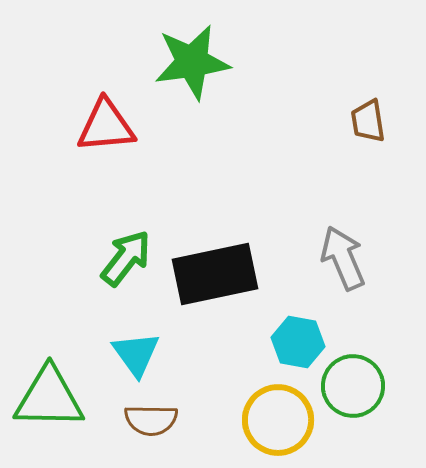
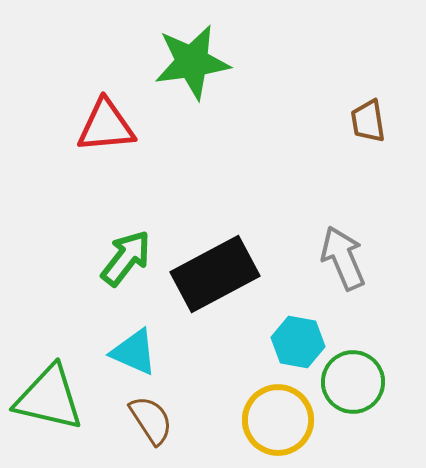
black rectangle: rotated 16 degrees counterclockwise
cyan triangle: moved 2 px left, 2 px up; rotated 30 degrees counterclockwise
green circle: moved 4 px up
green triangle: rotated 12 degrees clockwise
brown semicircle: rotated 124 degrees counterclockwise
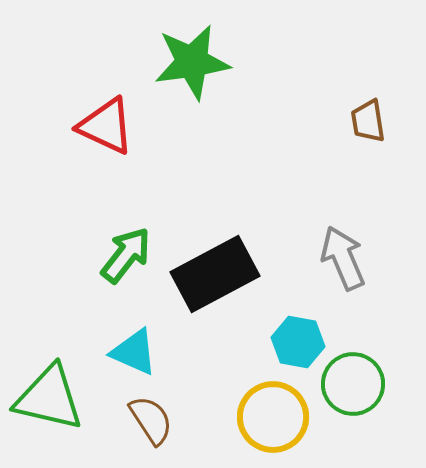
red triangle: rotated 30 degrees clockwise
green arrow: moved 3 px up
green circle: moved 2 px down
yellow circle: moved 5 px left, 3 px up
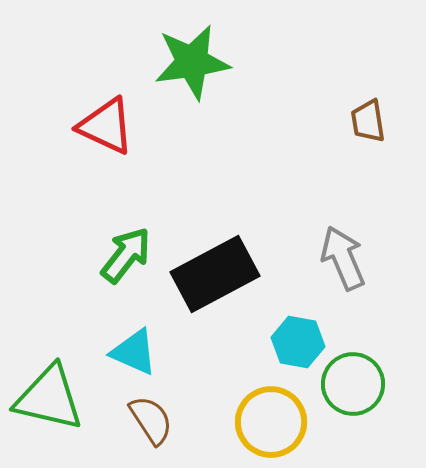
yellow circle: moved 2 px left, 5 px down
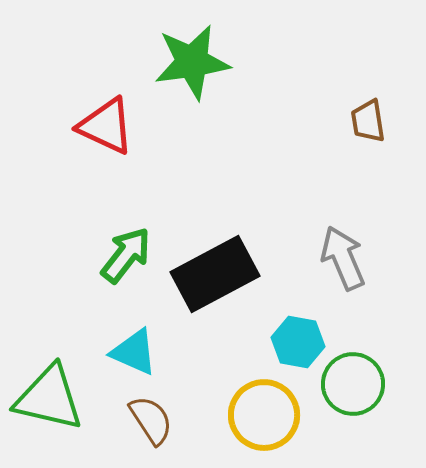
yellow circle: moved 7 px left, 7 px up
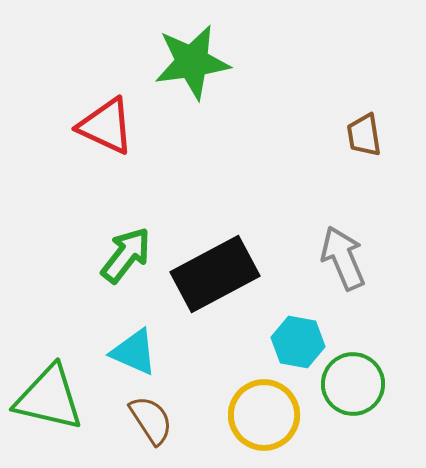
brown trapezoid: moved 4 px left, 14 px down
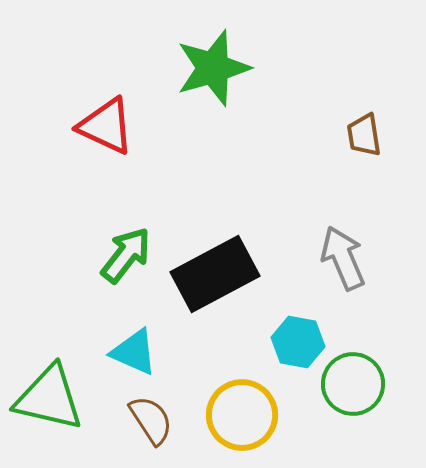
green star: moved 21 px right, 6 px down; rotated 8 degrees counterclockwise
yellow circle: moved 22 px left
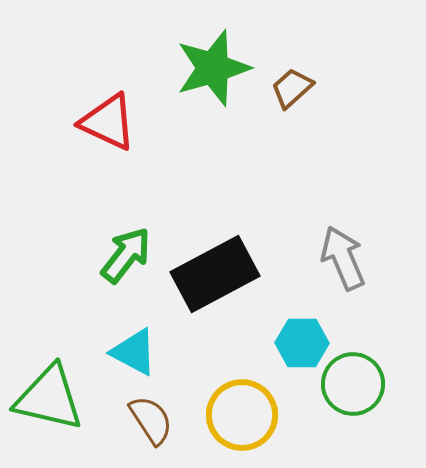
red triangle: moved 2 px right, 4 px up
brown trapezoid: moved 72 px left, 47 px up; rotated 57 degrees clockwise
cyan hexagon: moved 4 px right, 1 px down; rotated 9 degrees counterclockwise
cyan triangle: rotated 4 degrees clockwise
